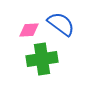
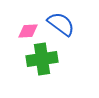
pink diamond: moved 1 px left, 1 px down
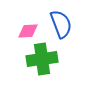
blue semicircle: rotated 32 degrees clockwise
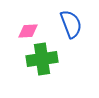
blue semicircle: moved 10 px right
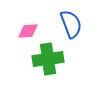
green cross: moved 6 px right
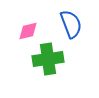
pink diamond: rotated 10 degrees counterclockwise
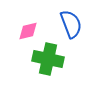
green cross: rotated 20 degrees clockwise
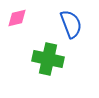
pink diamond: moved 11 px left, 13 px up
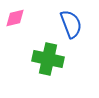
pink diamond: moved 2 px left
